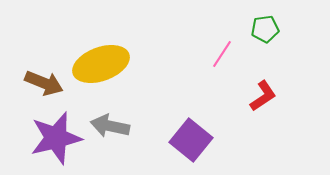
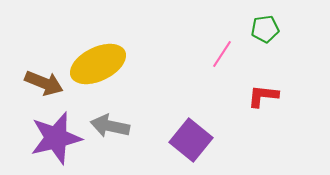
yellow ellipse: moved 3 px left; rotated 6 degrees counterclockwise
red L-shape: rotated 140 degrees counterclockwise
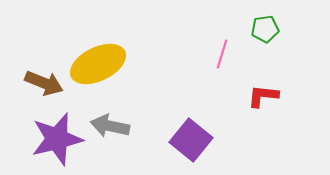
pink line: rotated 16 degrees counterclockwise
purple star: moved 1 px right, 1 px down
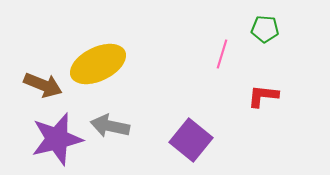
green pentagon: rotated 12 degrees clockwise
brown arrow: moved 1 px left, 2 px down
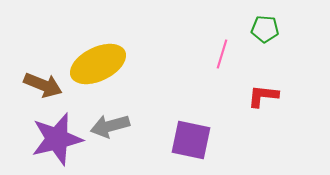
gray arrow: rotated 27 degrees counterclockwise
purple square: rotated 27 degrees counterclockwise
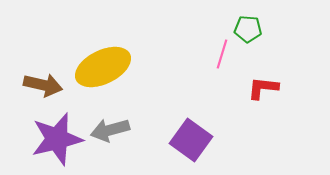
green pentagon: moved 17 px left
yellow ellipse: moved 5 px right, 3 px down
brown arrow: rotated 9 degrees counterclockwise
red L-shape: moved 8 px up
gray arrow: moved 4 px down
purple square: rotated 24 degrees clockwise
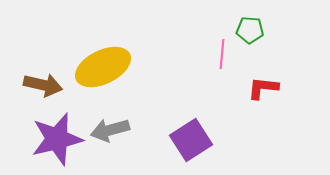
green pentagon: moved 2 px right, 1 px down
pink line: rotated 12 degrees counterclockwise
purple square: rotated 21 degrees clockwise
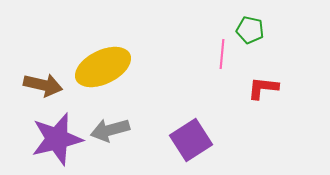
green pentagon: rotated 8 degrees clockwise
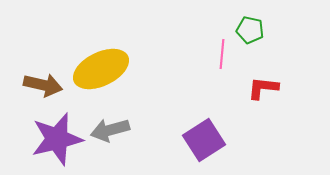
yellow ellipse: moved 2 px left, 2 px down
purple square: moved 13 px right
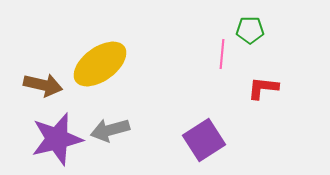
green pentagon: rotated 12 degrees counterclockwise
yellow ellipse: moved 1 px left, 5 px up; rotated 10 degrees counterclockwise
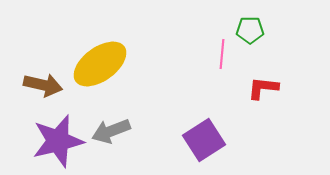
gray arrow: moved 1 px right, 1 px down; rotated 6 degrees counterclockwise
purple star: moved 1 px right, 2 px down
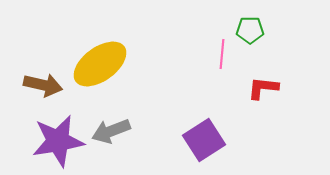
purple star: rotated 4 degrees clockwise
